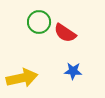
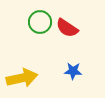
green circle: moved 1 px right
red semicircle: moved 2 px right, 5 px up
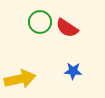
yellow arrow: moved 2 px left, 1 px down
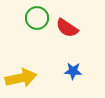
green circle: moved 3 px left, 4 px up
yellow arrow: moved 1 px right, 1 px up
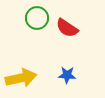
blue star: moved 6 px left, 4 px down
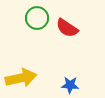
blue star: moved 3 px right, 10 px down
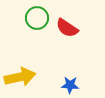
yellow arrow: moved 1 px left, 1 px up
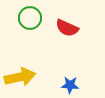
green circle: moved 7 px left
red semicircle: rotated 10 degrees counterclockwise
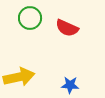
yellow arrow: moved 1 px left
